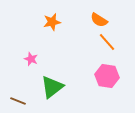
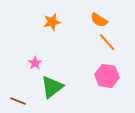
pink star: moved 4 px right, 4 px down; rotated 16 degrees clockwise
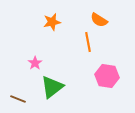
orange line: moved 19 px left; rotated 30 degrees clockwise
brown line: moved 2 px up
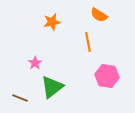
orange semicircle: moved 5 px up
brown line: moved 2 px right, 1 px up
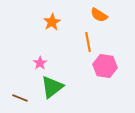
orange star: rotated 18 degrees counterclockwise
pink star: moved 5 px right
pink hexagon: moved 2 px left, 10 px up
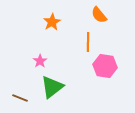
orange semicircle: rotated 18 degrees clockwise
orange line: rotated 12 degrees clockwise
pink star: moved 2 px up
